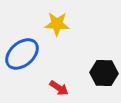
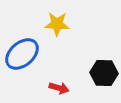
red arrow: rotated 18 degrees counterclockwise
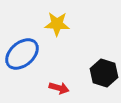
black hexagon: rotated 16 degrees clockwise
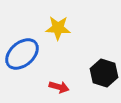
yellow star: moved 1 px right, 4 px down
red arrow: moved 1 px up
